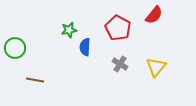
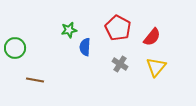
red semicircle: moved 2 px left, 22 px down
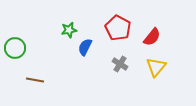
blue semicircle: rotated 24 degrees clockwise
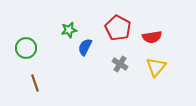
red semicircle: rotated 42 degrees clockwise
green circle: moved 11 px right
brown line: moved 3 px down; rotated 60 degrees clockwise
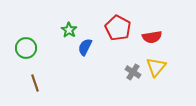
green star: rotated 28 degrees counterclockwise
gray cross: moved 13 px right, 8 px down
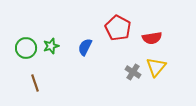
green star: moved 18 px left, 16 px down; rotated 21 degrees clockwise
red semicircle: moved 1 px down
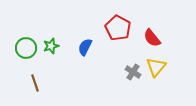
red semicircle: rotated 60 degrees clockwise
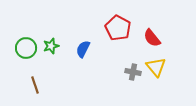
blue semicircle: moved 2 px left, 2 px down
yellow triangle: rotated 20 degrees counterclockwise
gray cross: rotated 21 degrees counterclockwise
brown line: moved 2 px down
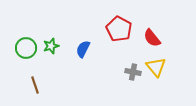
red pentagon: moved 1 px right, 1 px down
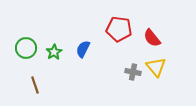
red pentagon: rotated 20 degrees counterclockwise
green star: moved 3 px right, 6 px down; rotated 14 degrees counterclockwise
